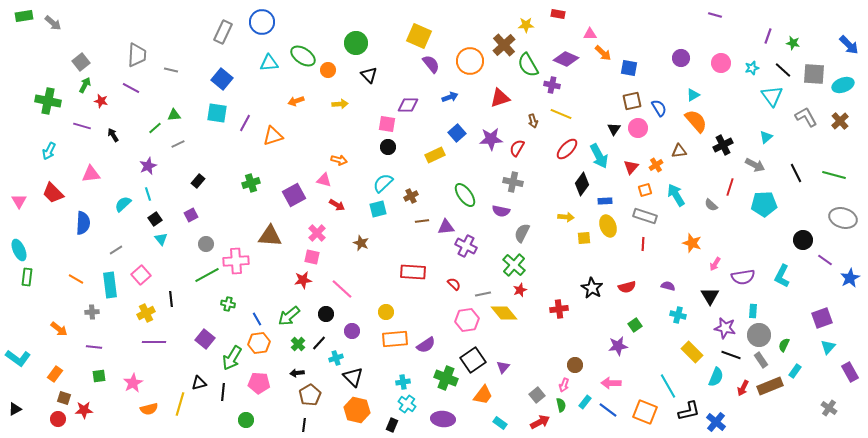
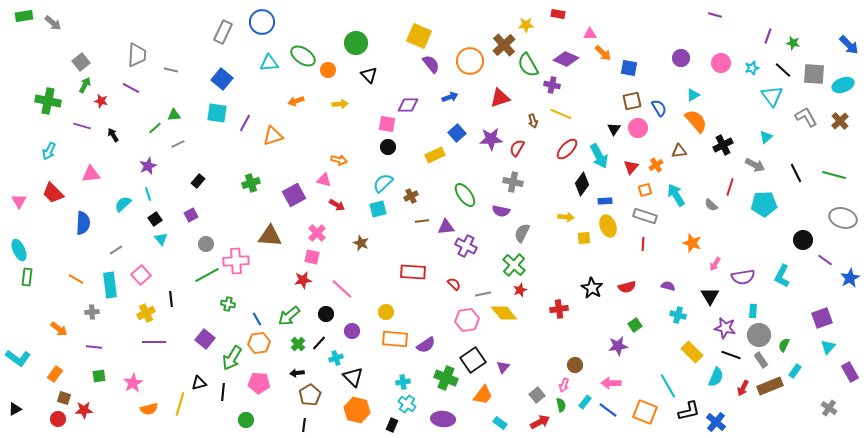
orange rectangle at (395, 339): rotated 10 degrees clockwise
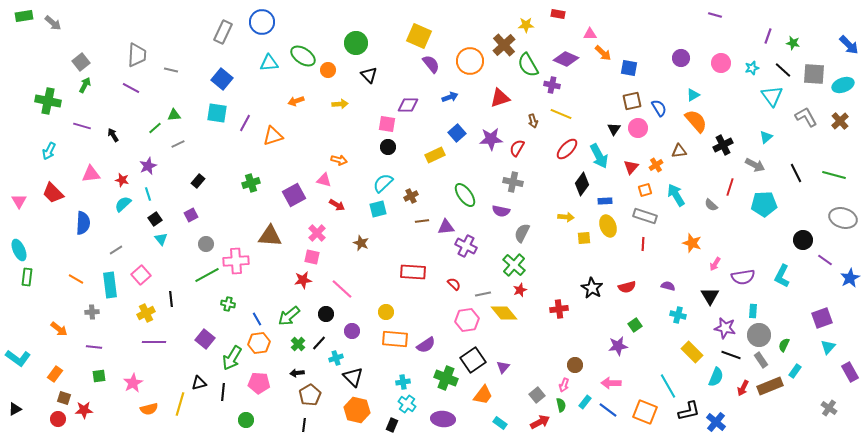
red star at (101, 101): moved 21 px right, 79 px down
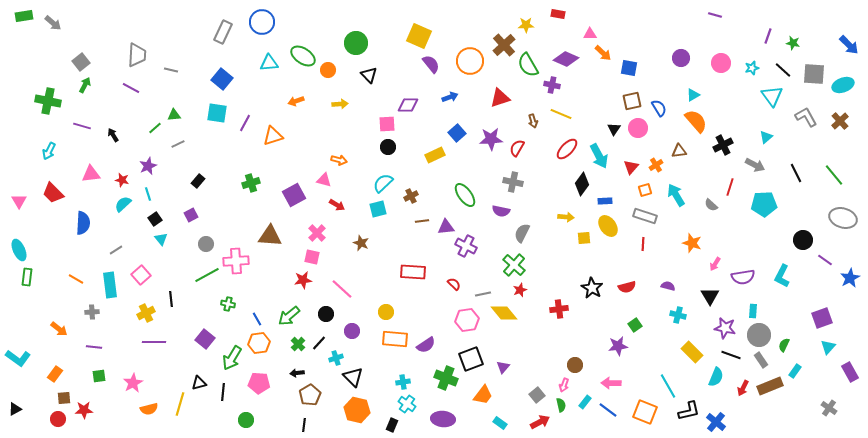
pink square at (387, 124): rotated 12 degrees counterclockwise
green line at (834, 175): rotated 35 degrees clockwise
yellow ellipse at (608, 226): rotated 15 degrees counterclockwise
black square at (473, 360): moved 2 px left, 1 px up; rotated 15 degrees clockwise
brown square at (64, 398): rotated 24 degrees counterclockwise
